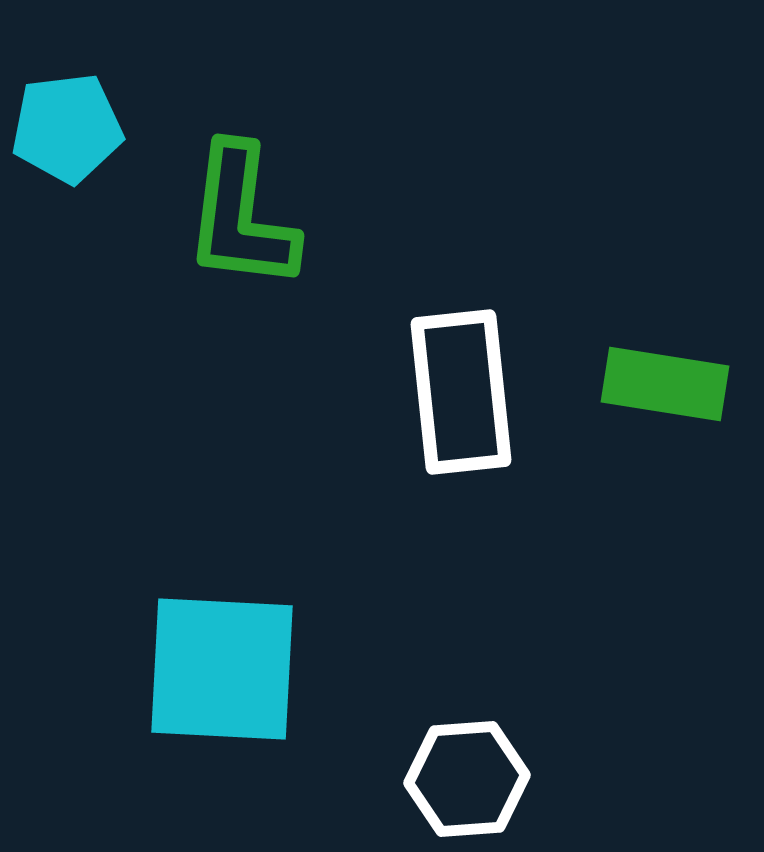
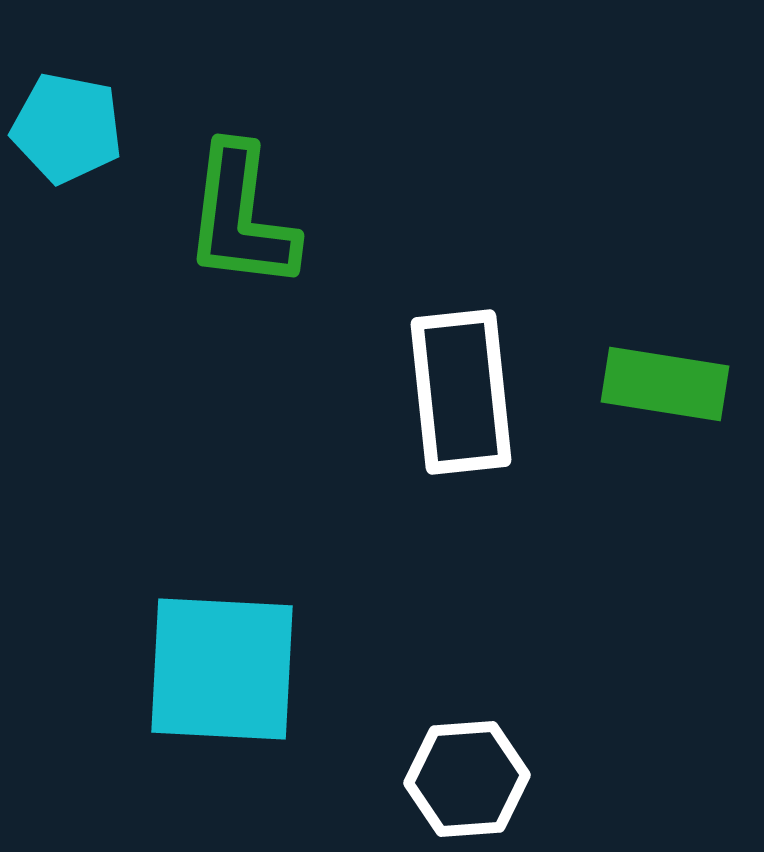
cyan pentagon: rotated 18 degrees clockwise
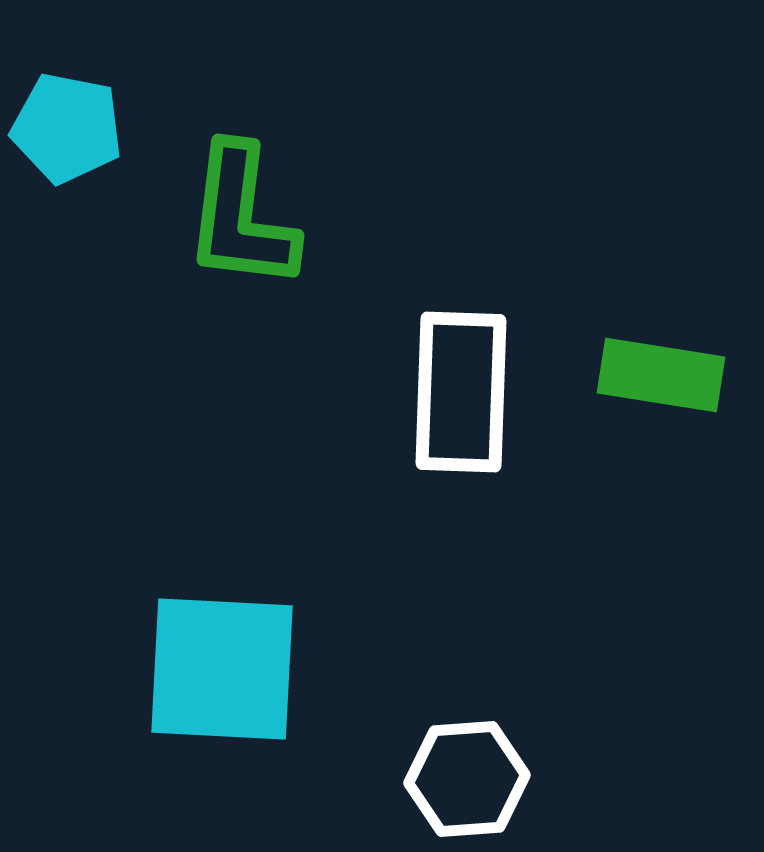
green rectangle: moved 4 px left, 9 px up
white rectangle: rotated 8 degrees clockwise
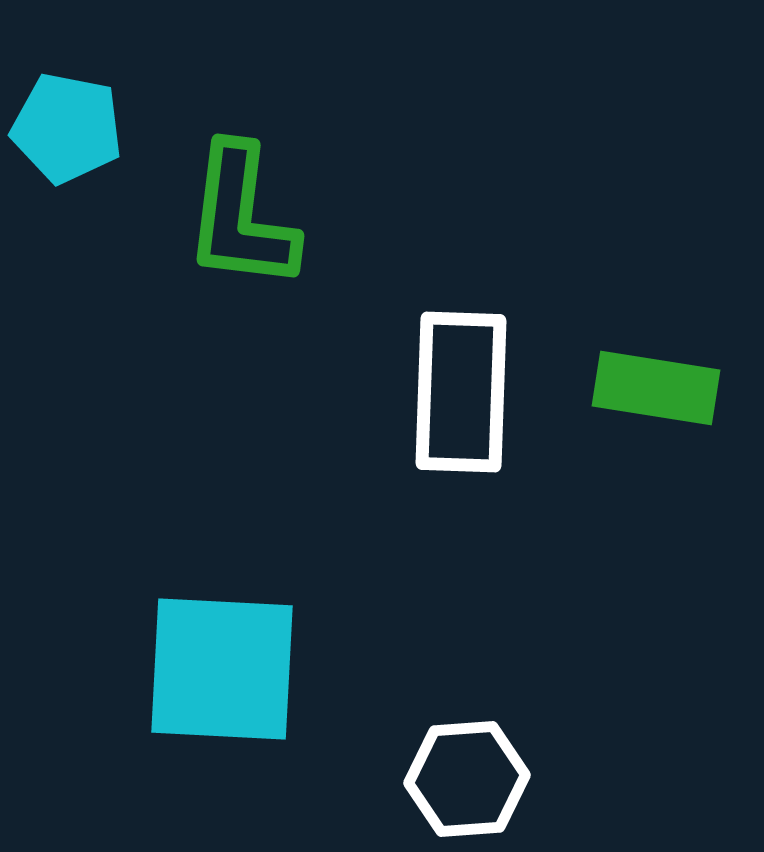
green rectangle: moved 5 px left, 13 px down
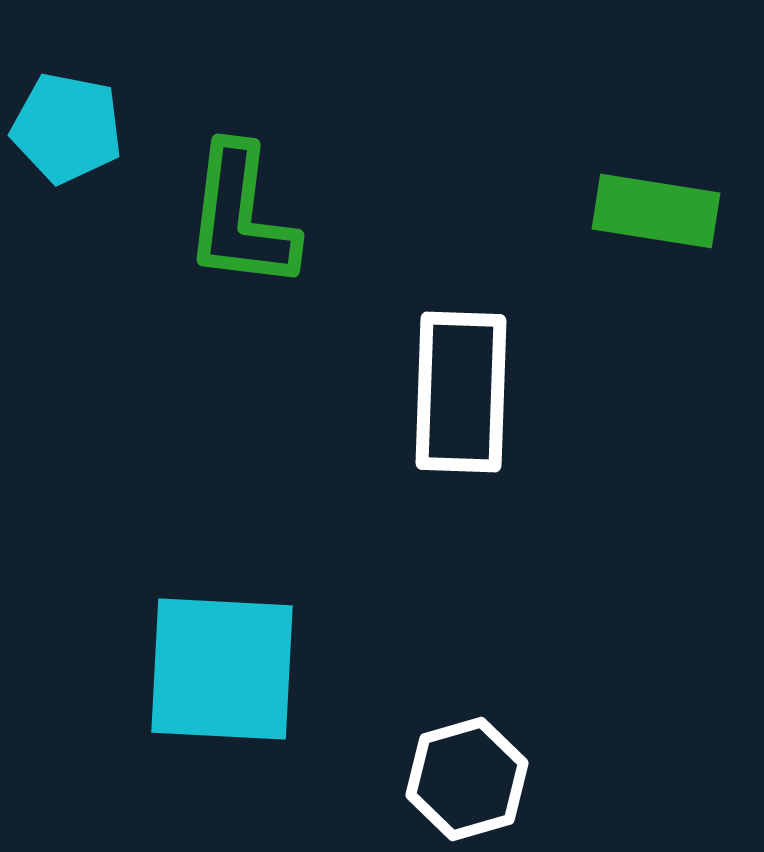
green rectangle: moved 177 px up
white hexagon: rotated 12 degrees counterclockwise
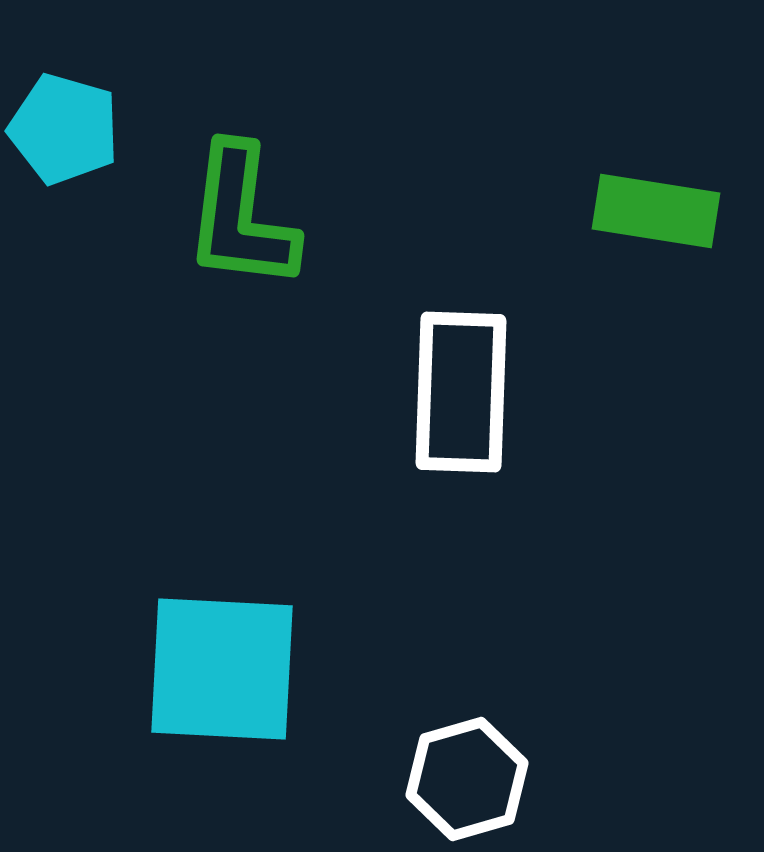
cyan pentagon: moved 3 px left, 1 px down; rotated 5 degrees clockwise
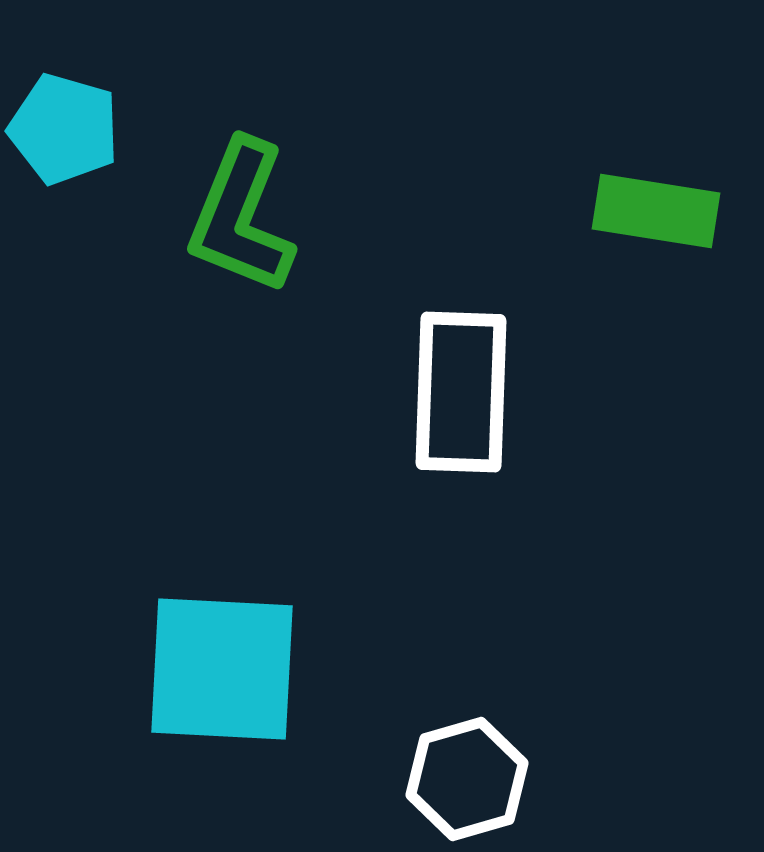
green L-shape: rotated 15 degrees clockwise
